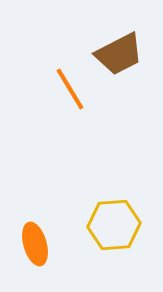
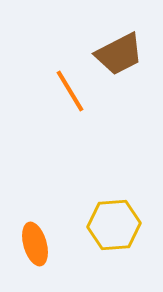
orange line: moved 2 px down
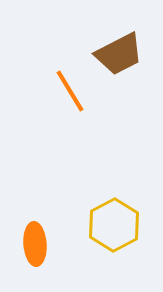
yellow hexagon: rotated 24 degrees counterclockwise
orange ellipse: rotated 12 degrees clockwise
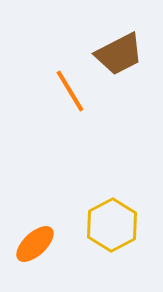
yellow hexagon: moved 2 px left
orange ellipse: rotated 51 degrees clockwise
